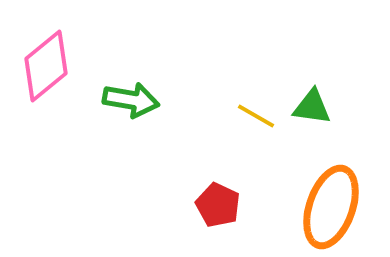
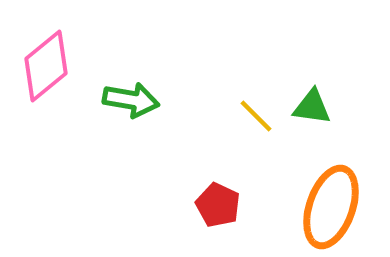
yellow line: rotated 15 degrees clockwise
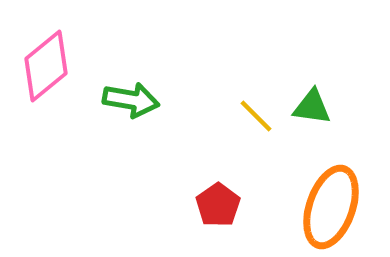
red pentagon: rotated 12 degrees clockwise
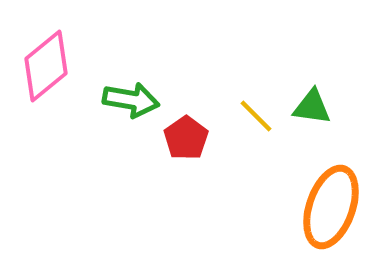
red pentagon: moved 32 px left, 67 px up
